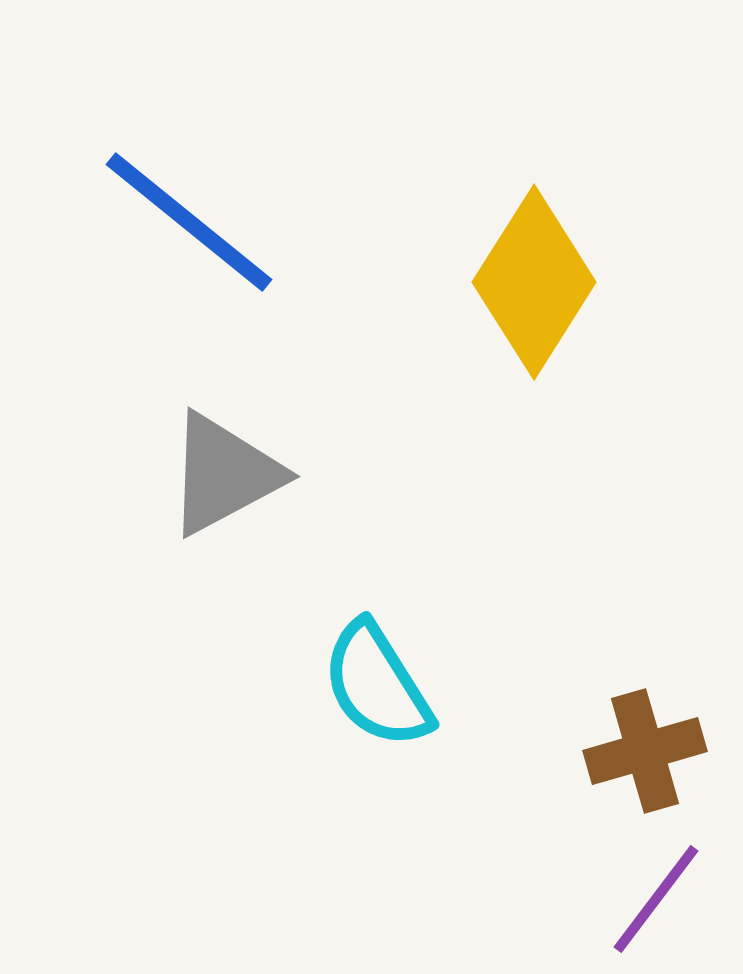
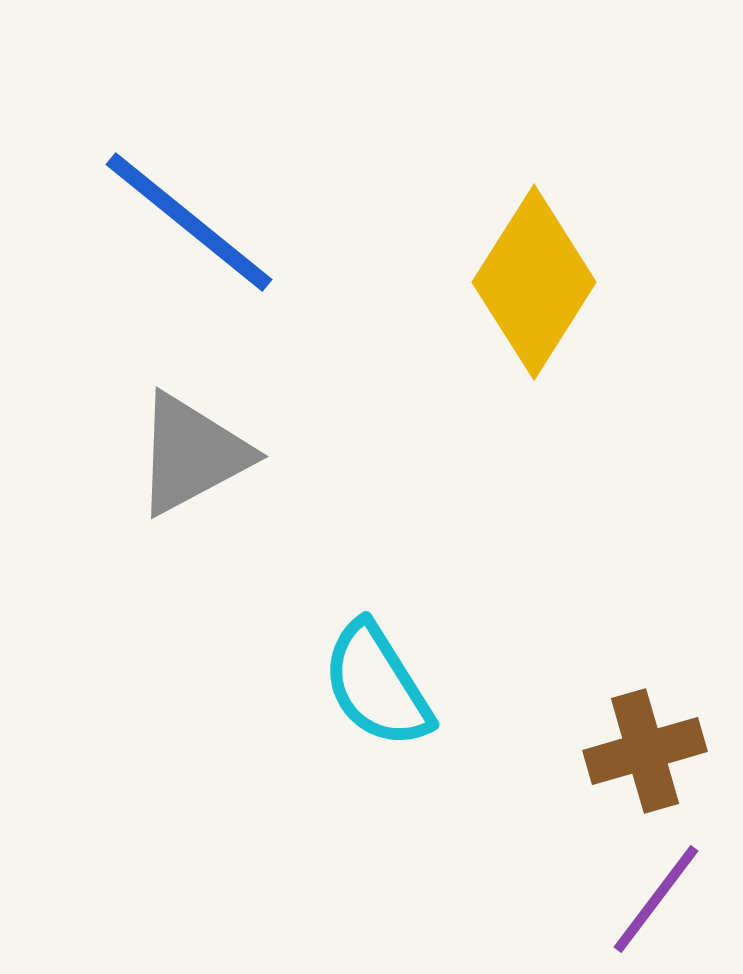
gray triangle: moved 32 px left, 20 px up
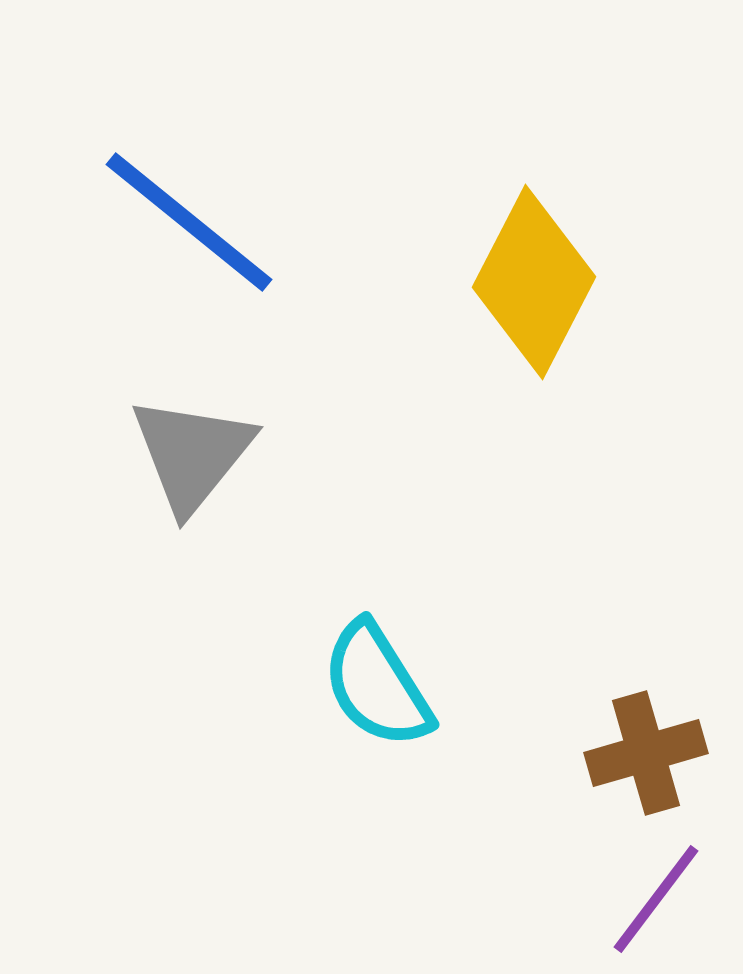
yellow diamond: rotated 5 degrees counterclockwise
gray triangle: rotated 23 degrees counterclockwise
brown cross: moved 1 px right, 2 px down
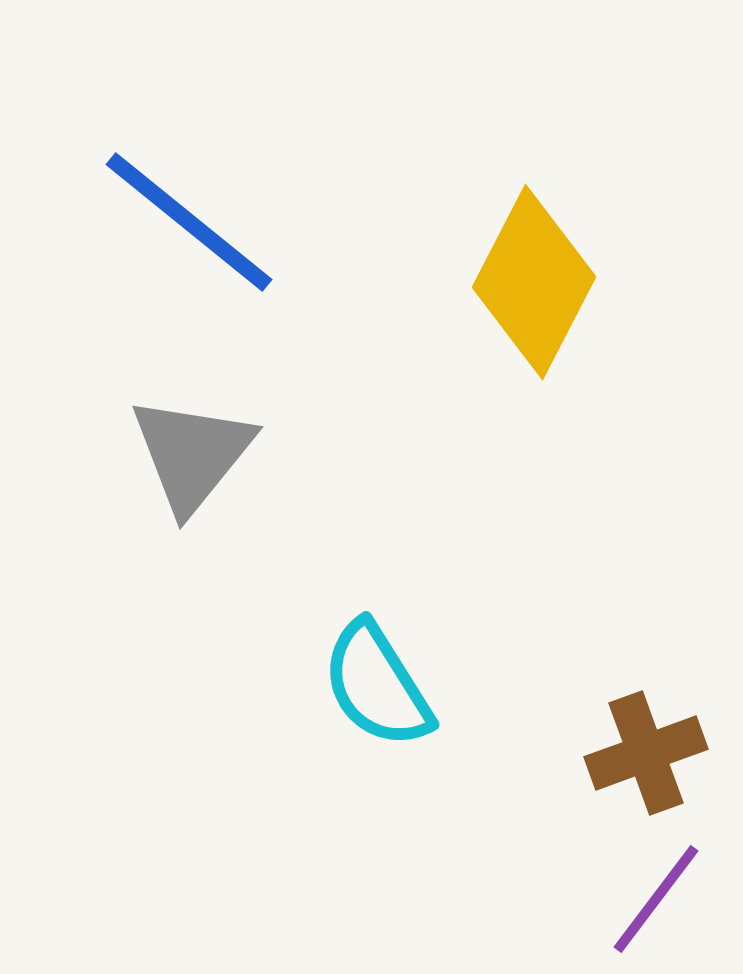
brown cross: rotated 4 degrees counterclockwise
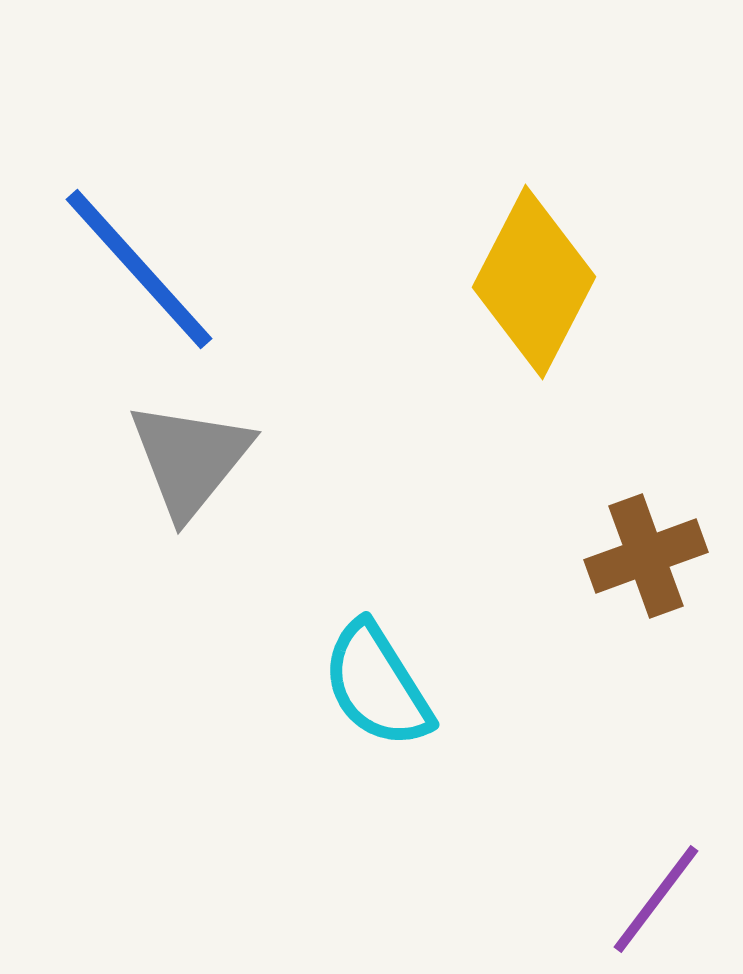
blue line: moved 50 px left, 47 px down; rotated 9 degrees clockwise
gray triangle: moved 2 px left, 5 px down
brown cross: moved 197 px up
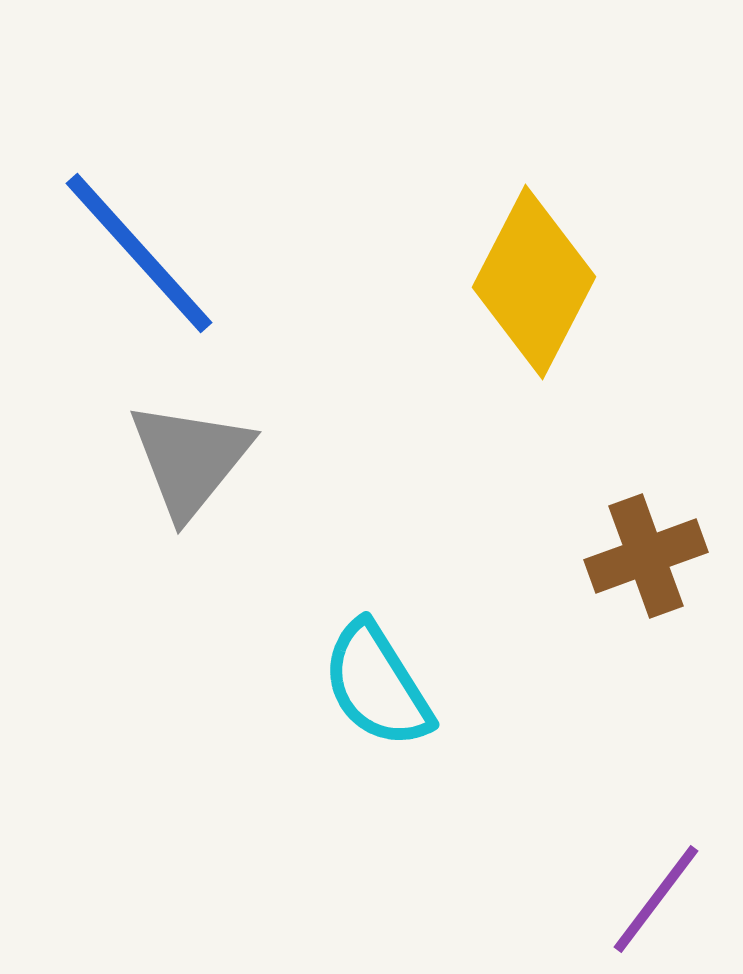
blue line: moved 16 px up
